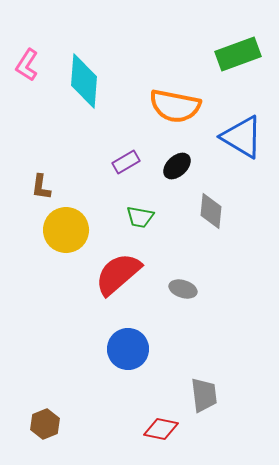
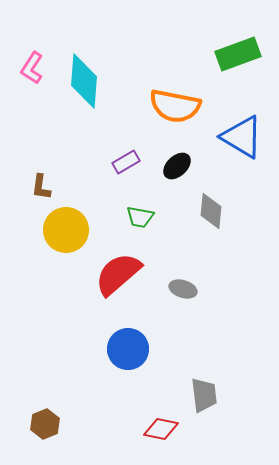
pink L-shape: moved 5 px right, 3 px down
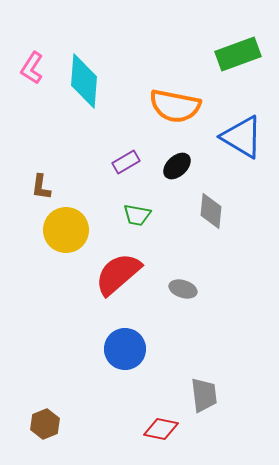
green trapezoid: moved 3 px left, 2 px up
blue circle: moved 3 px left
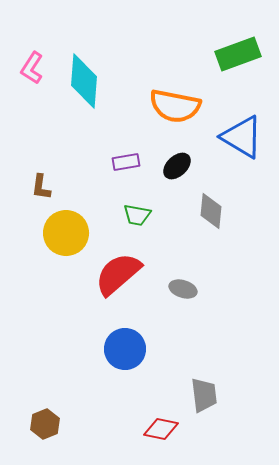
purple rectangle: rotated 20 degrees clockwise
yellow circle: moved 3 px down
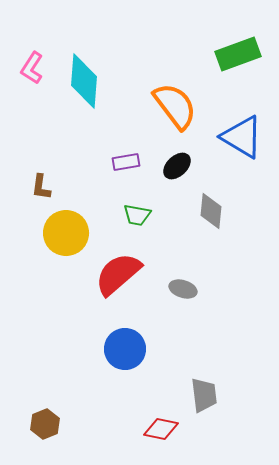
orange semicircle: rotated 138 degrees counterclockwise
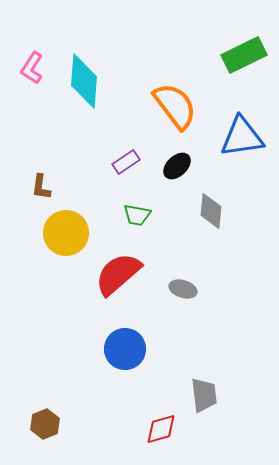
green rectangle: moved 6 px right, 1 px down; rotated 6 degrees counterclockwise
blue triangle: rotated 39 degrees counterclockwise
purple rectangle: rotated 24 degrees counterclockwise
red diamond: rotated 28 degrees counterclockwise
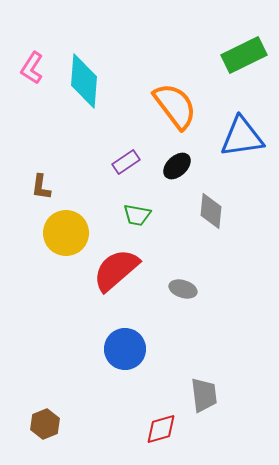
red semicircle: moved 2 px left, 4 px up
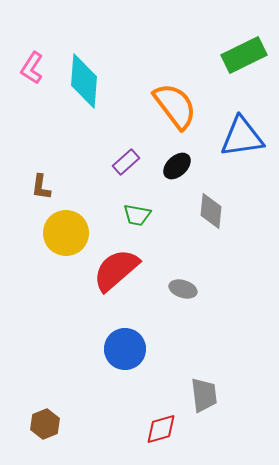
purple rectangle: rotated 8 degrees counterclockwise
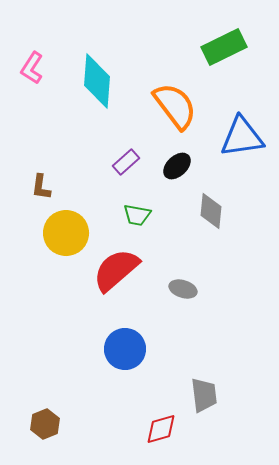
green rectangle: moved 20 px left, 8 px up
cyan diamond: moved 13 px right
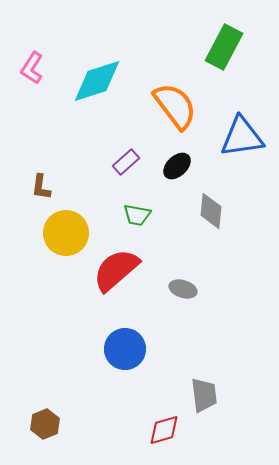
green rectangle: rotated 36 degrees counterclockwise
cyan diamond: rotated 68 degrees clockwise
red diamond: moved 3 px right, 1 px down
